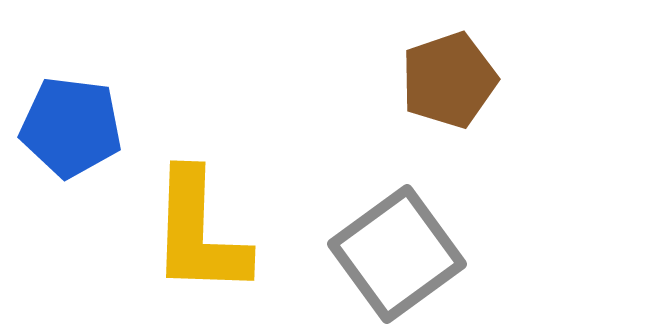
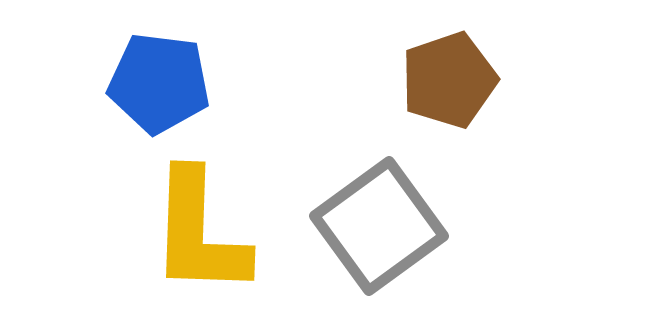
blue pentagon: moved 88 px right, 44 px up
gray square: moved 18 px left, 28 px up
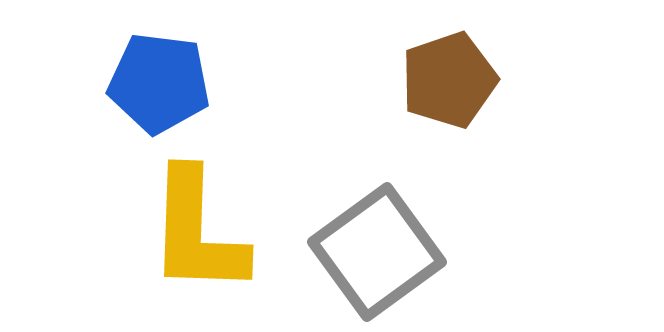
gray square: moved 2 px left, 26 px down
yellow L-shape: moved 2 px left, 1 px up
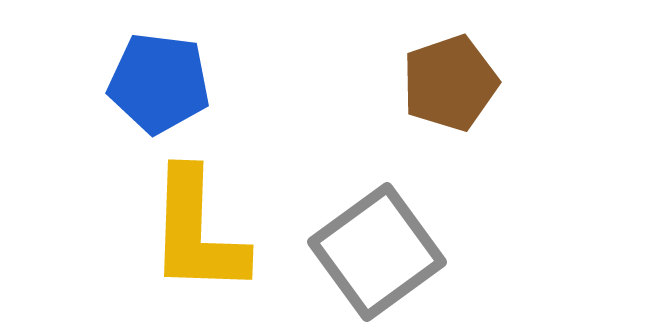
brown pentagon: moved 1 px right, 3 px down
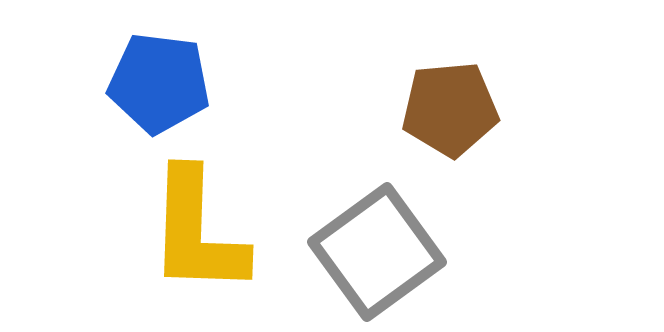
brown pentagon: moved 26 px down; rotated 14 degrees clockwise
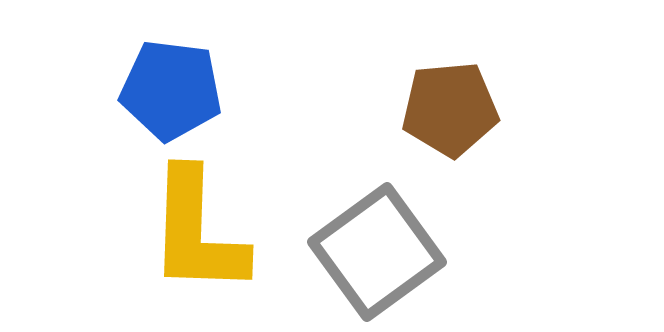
blue pentagon: moved 12 px right, 7 px down
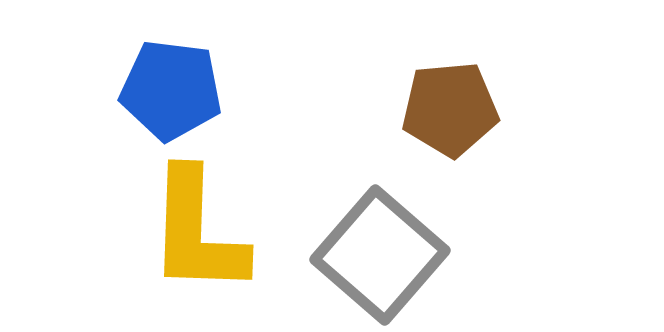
gray square: moved 3 px right, 3 px down; rotated 13 degrees counterclockwise
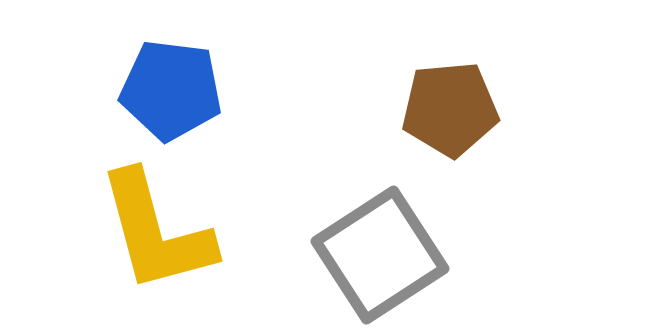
yellow L-shape: moved 41 px left; rotated 17 degrees counterclockwise
gray square: rotated 16 degrees clockwise
